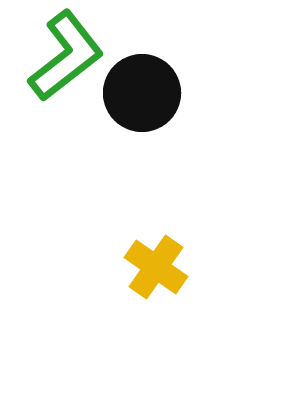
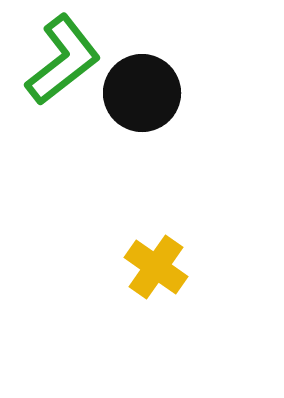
green L-shape: moved 3 px left, 4 px down
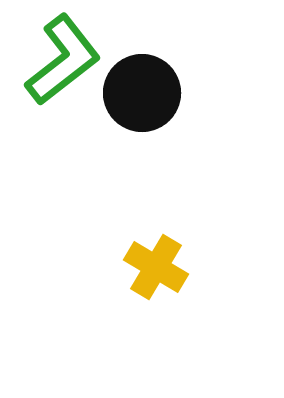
yellow cross: rotated 4 degrees counterclockwise
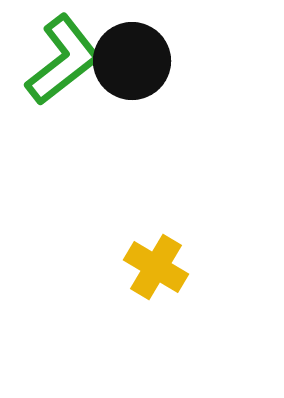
black circle: moved 10 px left, 32 px up
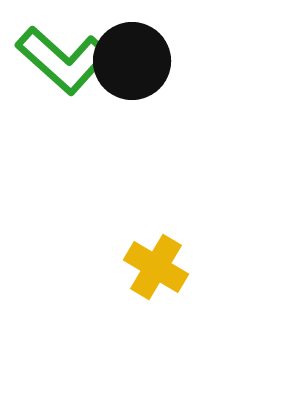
green L-shape: rotated 80 degrees clockwise
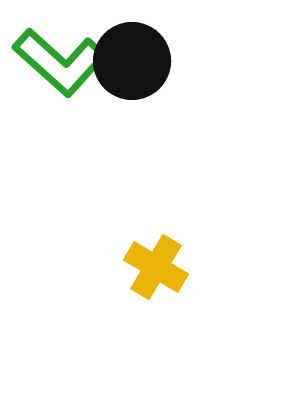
green L-shape: moved 3 px left, 2 px down
